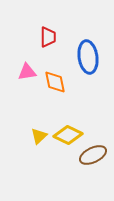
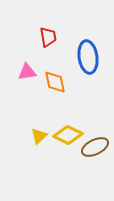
red trapezoid: rotated 10 degrees counterclockwise
brown ellipse: moved 2 px right, 8 px up
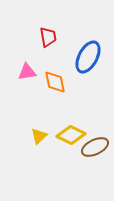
blue ellipse: rotated 36 degrees clockwise
yellow diamond: moved 3 px right
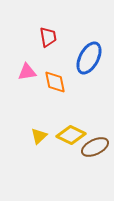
blue ellipse: moved 1 px right, 1 px down
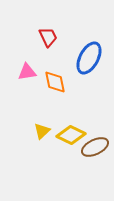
red trapezoid: rotated 15 degrees counterclockwise
yellow triangle: moved 3 px right, 5 px up
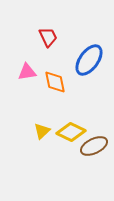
blue ellipse: moved 2 px down; rotated 8 degrees clockwise
yellow diamond: moved 3 px up
brown ellipse: moved 1 px left, 1 px up
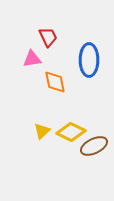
blue ellipse: rotated 36 degrees counterclockwise
pink triangle: moved 5 px right, 13 px up
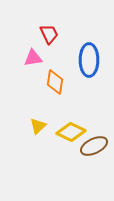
red trapezoid: moved 1 px right, 3 px up
pink triangle: moved 1 px right, 1 px up
orange diamond: rotated 20 degrees clockwise
yellow triangle: moved 4 px left, 5 px up
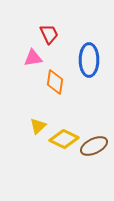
yellow diamond: moved 7 px left, 7 px down
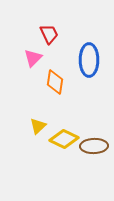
pink triangle: rotated 36 degrees counterclockwise
brown ellipse: rotated 24 degrees clockwise
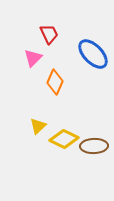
blue ellipse: moved 4 px right, 6 px up; rotated 44 degrees counterclockwise
orange diamond: rotated 15 degrees clockwise
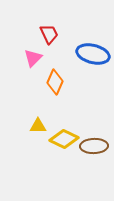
blue ellipse: rotated 32 degrees counterclockwise
yellow triangle: rotated 42 degrees clockwise
